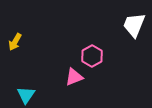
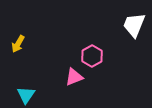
yellow arrow: moved 3 px right, 2 px down
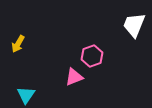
pink hexagon: rotated 10 degrees clockwise
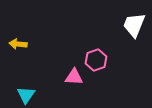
yellow arrow: rotated 66 degrees clockwise
pink hexagon: moved 4 px right, 4 px down
pink triangle: rotated 24 degrees clockwise
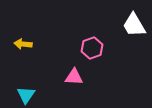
white trapezoid: rotated 52 degrees counterclockwise
yellow arrow: moved 5 px right
pink hexagon: moved 4 px left, 12 px up
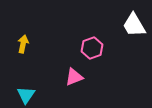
yellow arrow: rotated 96 degrees clockwise
pink triangle: rotated 24 degrees counterclockwise
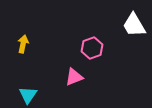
cyan triangle: moved 2 px right
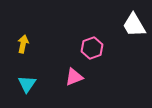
cyan triangle: moved 1 px left, 11 px up
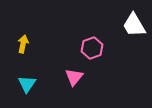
pink triangle: rotated 30 degrees counterclockwise
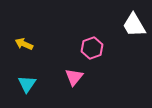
yellow arrow: moved 1 px right; rotated 78 degrees counterclockwise
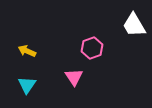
yellow arrow: moved 3 px right, 7 px down
pink triangle: rotated 12 degrees counterclockwise
cyan triangle: moved 1 px down
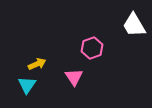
yellow arrow: moved 10 px right, 13 px down; rotated 132 degrees clockwise
